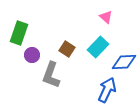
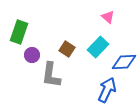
pink triangle: moved 2 px right
green rectangle: moved 1 px up
gray L-shape: rotated 12 degrees counterclockwise
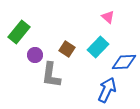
green rectangle: rotated 20 degrees clockwise
purple circle: moved 3 px right
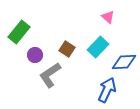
gray L-shape: moved 1 px left; rotated 48 degrees clockwise
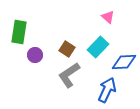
green rectangle: rotated 30 degrees counterclockwise
gray L-shape: moved 19 px right
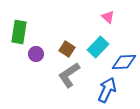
purple circle: moved 1 px right, 1 px up
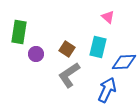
cyan rectangle: rotated 30 degrees counterclockwise
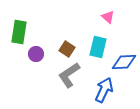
blue arrow: moved 3 px left
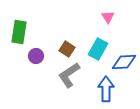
pink triangle: rotated 16 degrees clockwise
cyan rectangle: moved 2 px down; rotated 15 degrees clockwise
purple circle: moved 2 px down
blue arrow: moved 2 px right, 1 px up; rotated 25 degrees counterclockwise
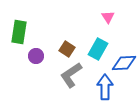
blue diamond: moved 1 px down
gray L-shape: moved 2 px right
blue arrow: moved 1 px left, 2 px up
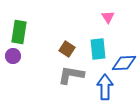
cyan rectangle: rotated 35 degrees counterclockwise
purple circle: moved 23 px left
gray L-shape: rotated 44 degrees clockwise
